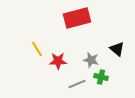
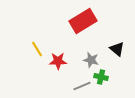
red rectangle: moved 6 px right, 3 px down; rotated 16 degrees counterclockwise
gray line: moved 5 px right, 2 px down
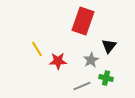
red rectangle: rotated 40 degrees counterclockwise
black triangle: moved 8 px left, 3 px up; rotated 28 degrees clockwise
gray star: rotated 28 degrees clockwise
green cross: moved 5 px right, 1 px down
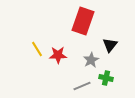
black triangle: moved 1 px right, 1 px up
red star: moved 6 px up
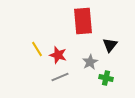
red rectangle: rotated 24 degrees counterclockwise
red star: rotated 18 degrees clockwise
gray star: moved 1 px left, 2 px down
gray line: moved 22 px left, 9 px up
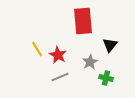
red star: rotated 12 degrees clockwise
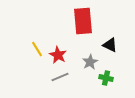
black triangle: rotated 42 degrees counterclockwise
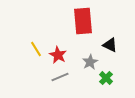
yellow line: moved 1 px left
green cross: rotated 32 degrees clockwise
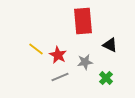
yellow line: rotated 21 degrees counterclockwise
gray star: moved 5 px left; rotated 21 degrees clockwise
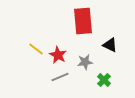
green cross: moved 2 px left, 2 px down
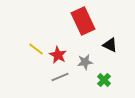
red rectangle: rotated 20 degrees counterclockwise
